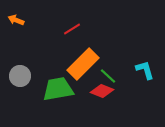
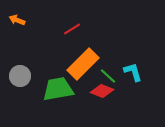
orange arrow: moved 1 px right
cyan L-shape: moved 12 px left, 2 px down
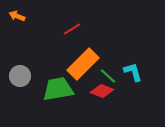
orange arrow: moved 4 px up
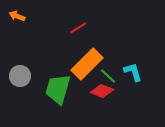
red line: moved 6 px right, 1 px up
orange rectangle: moved 4 px right
green trapezoid: rotated 64 degrees counterclockwise
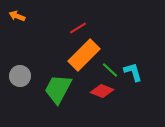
orange rectangle: moved 3 px left, 9 px up
green line: moved 2 px right, 6 px up
green trapezoid: rotated 12 degrees clockwise
